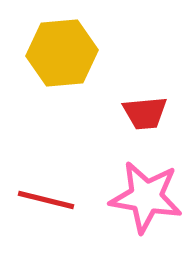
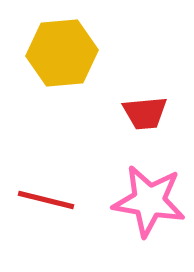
pink star: moved 3 px right, 4 px down
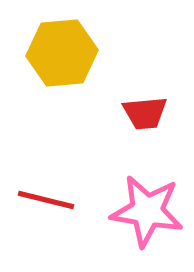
pink star: moved 2 px left, 10 px down
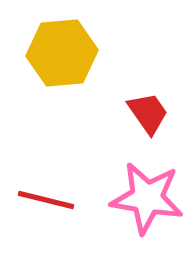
red trapezoid: moved 3 px right; rotated 120 degrees counterclockwise
pink star: moved 13 px up
